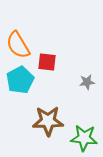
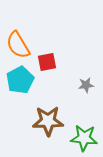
red square: rotated 18 degrees counterclockwise
gray star: moved 1 px left, 3 px down
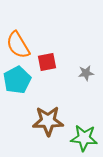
cyan pentagon: moved 3 px left
gray star: moved 12 px up
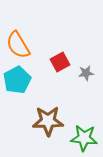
red square: moved 13 px right; rotated 18 degrees counterclockwise
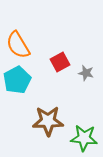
gray star: rotated 21 degrees clockwise
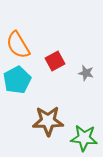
red square: moved 5 px left, 1 px up
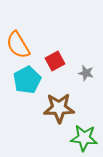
cyan pentagon: moved 10 px right
brown star: moved 11 px right, 13 px up
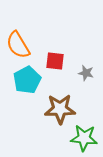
red square: rotated 36 degrees clockwise
brown star: moved 1 px right, 1 px down
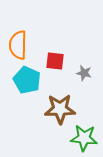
orange semicircle: rotated 32 degrees clockwise
gray star: moved 2 px left
cyan pentagon: rotated 20 degrees counterclockwise
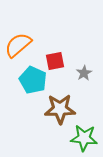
orange semicircle: rotated 48 degrees clockwise
red square: rotated 18 degrees counterclockwise
gray star: rotated 28 degrees clockwise
cyan pentagon: moved 6 px right
